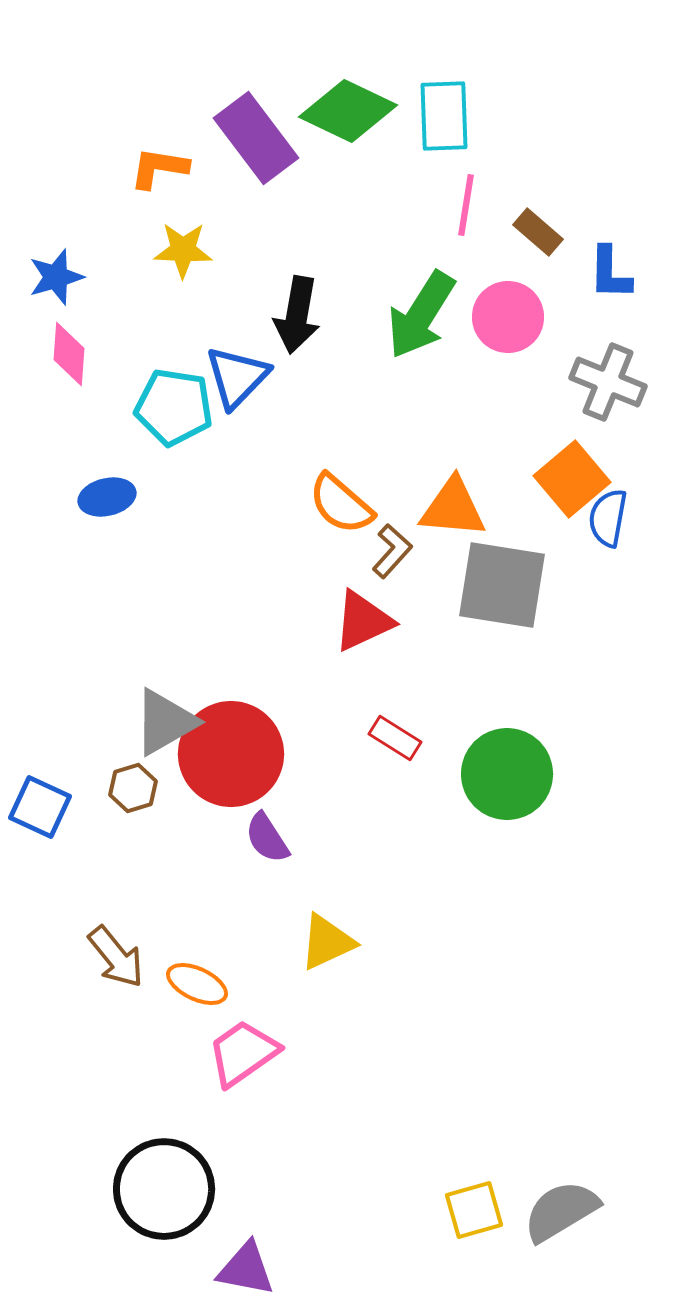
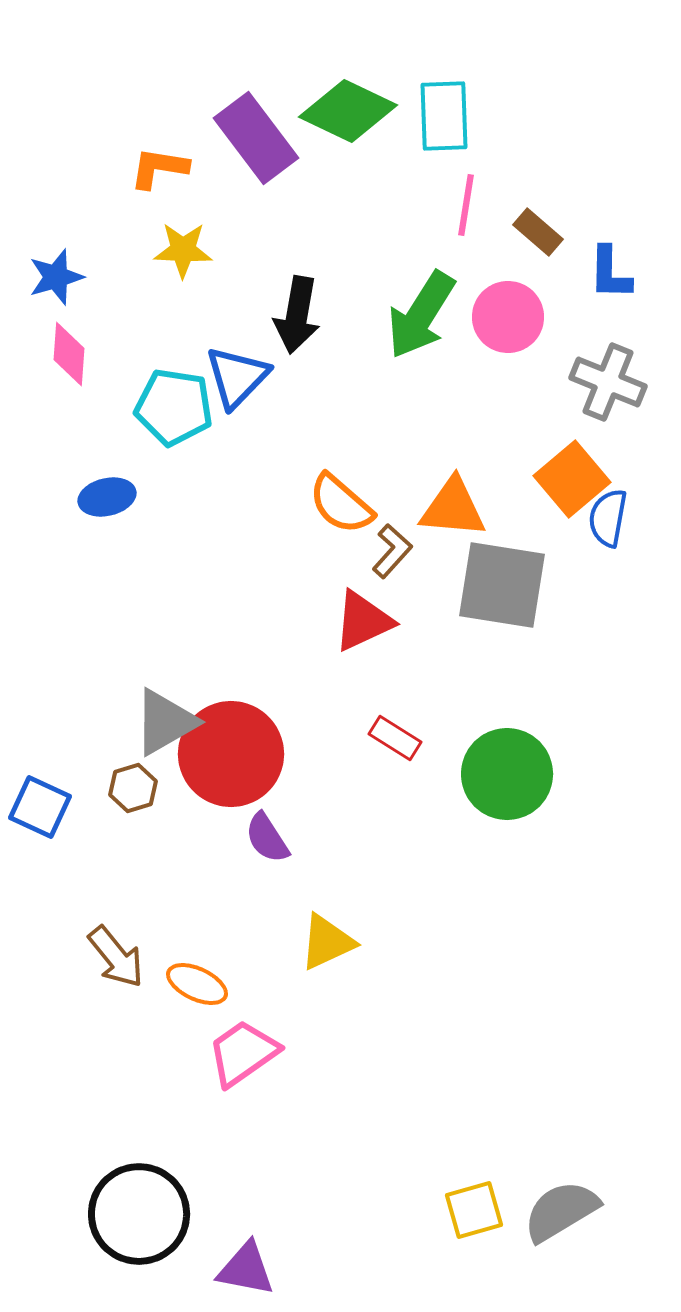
black circle: moved 25 px left, 25 px down
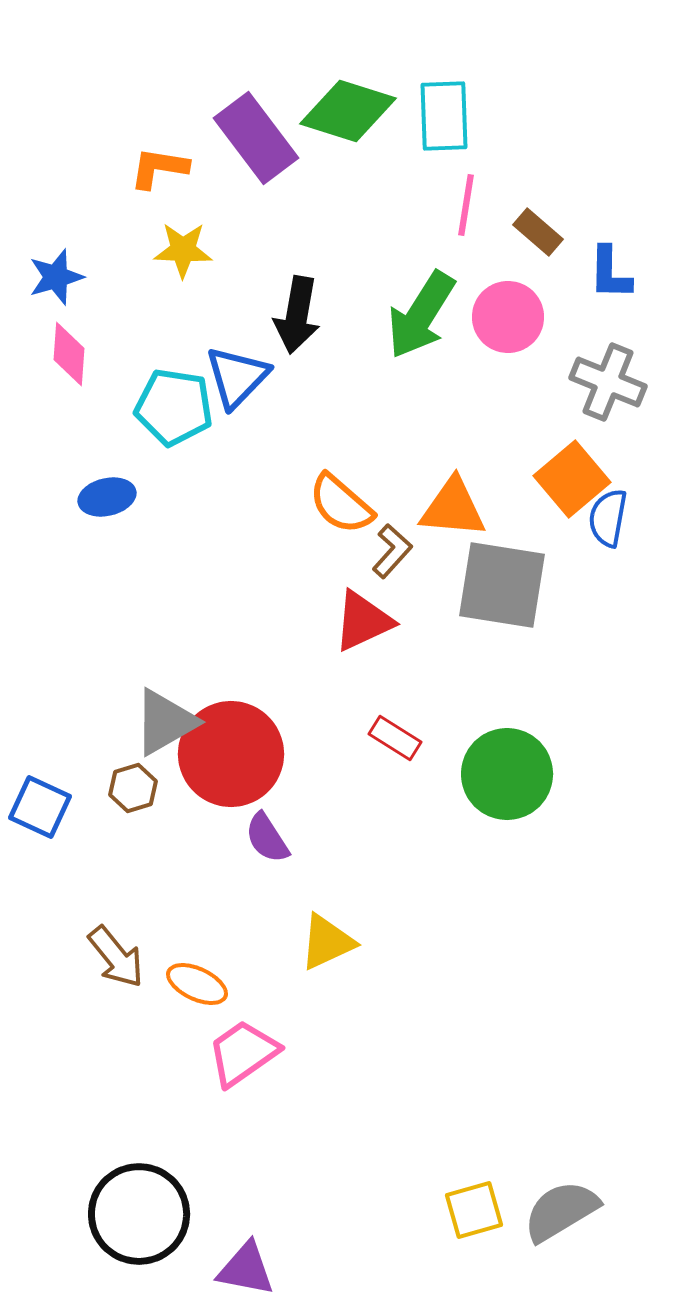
green diamond: rotated 8 degrees counterclockwise
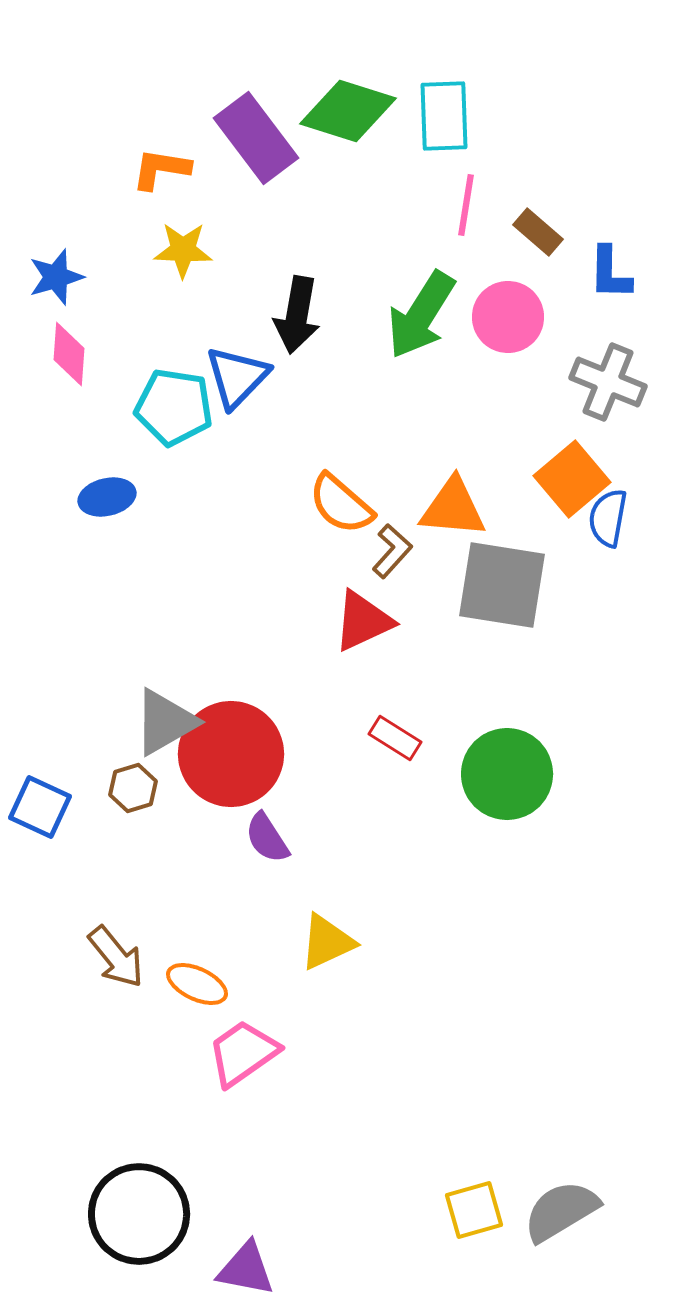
orange L-shape: moved 2 px right, 1 px down
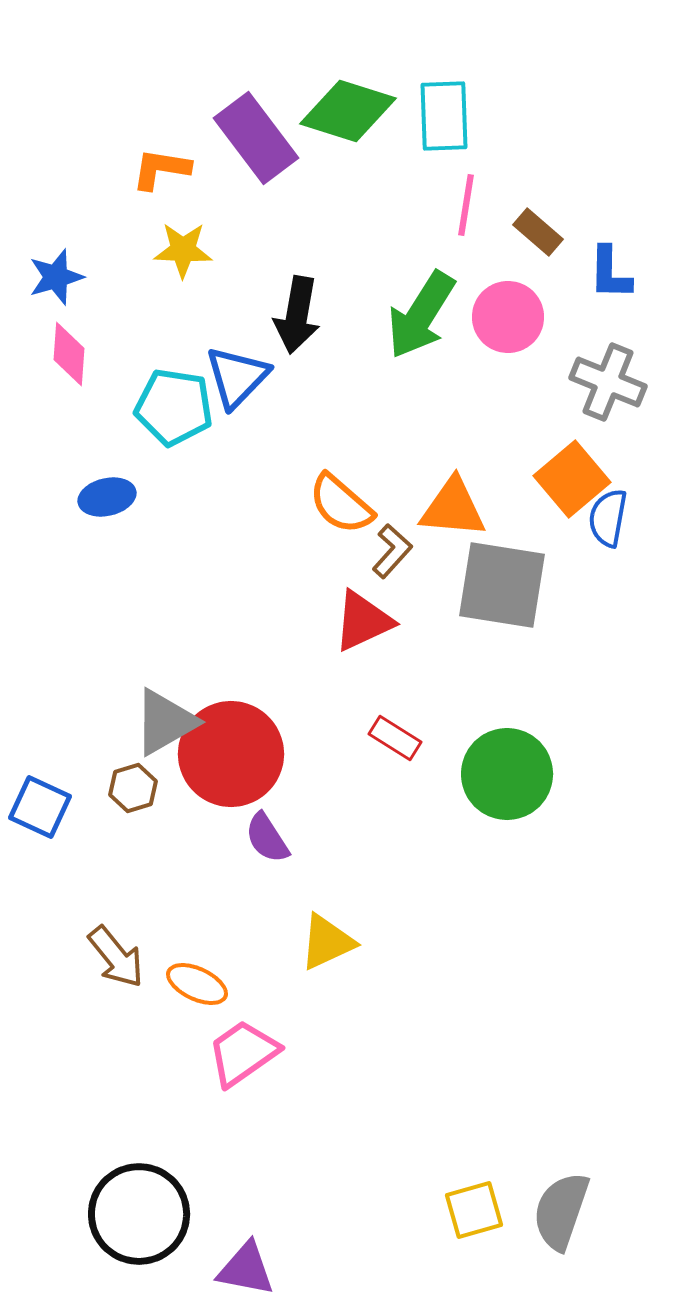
gray semicircle: rotated 40 degrees counterclockwise
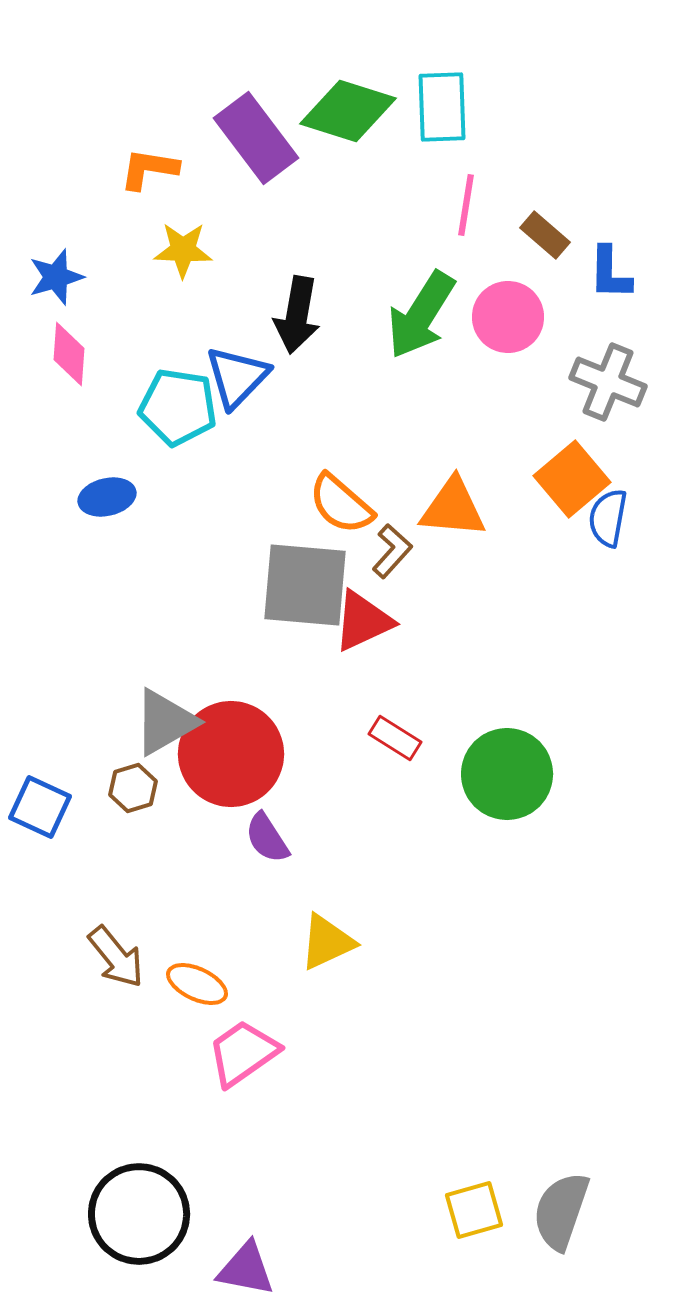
cyan rectangle: moved 2 px left, 9 px up
orange L-shape: moved 12 px left
brown rectangle: moved 7 px right, 3 px down
cyan pentagon: moved 4 px right
gray square: moved 197 px left; rotated 4 degrees counterclockwise
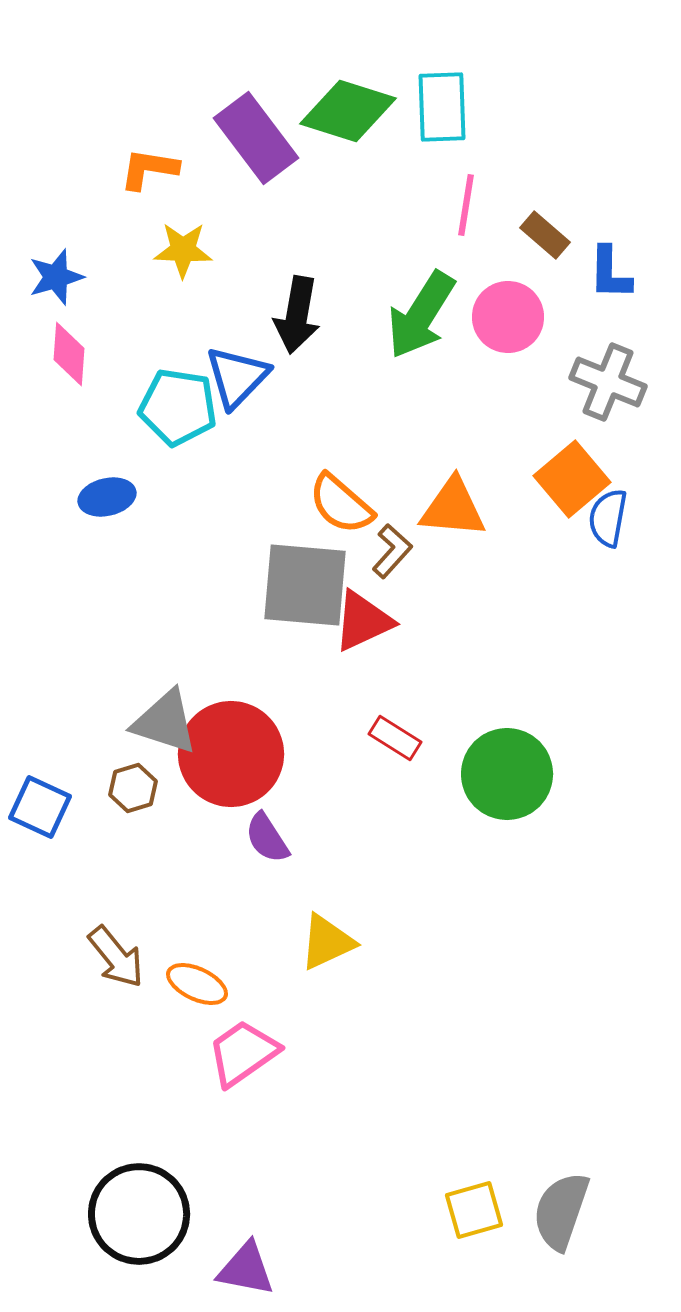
gray triangle: rotated 48 degrees clockwise
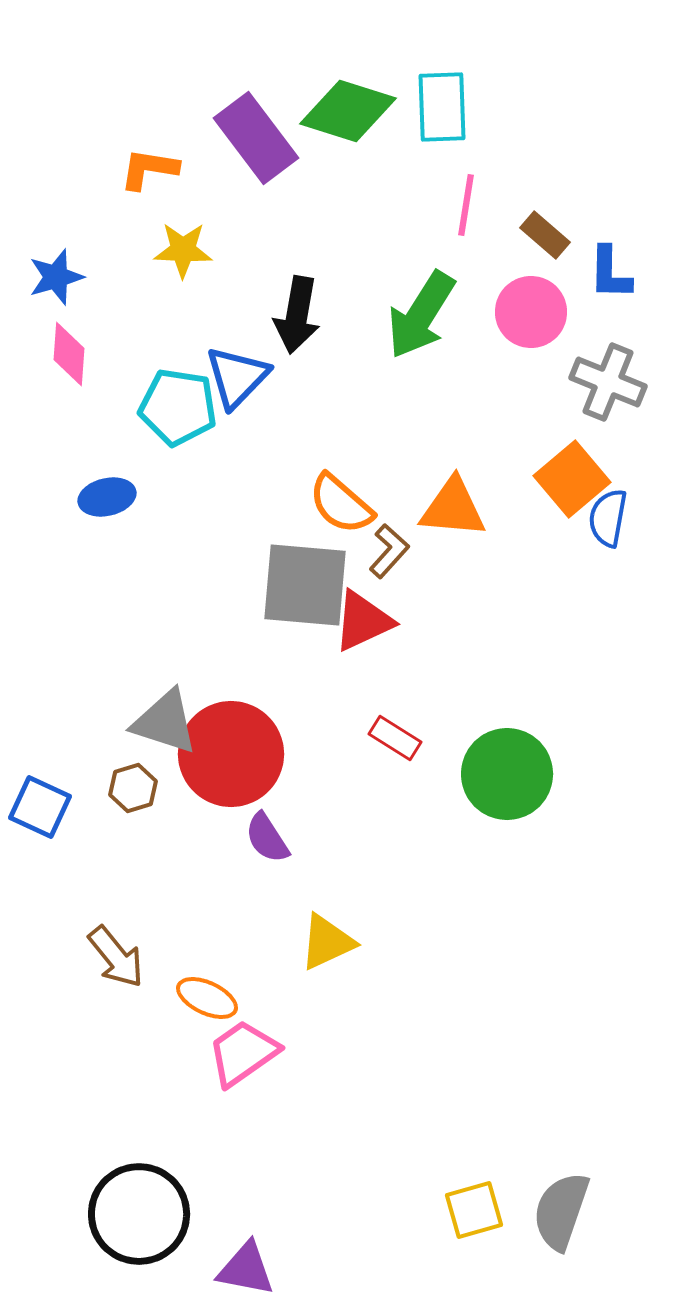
pink circle: moved 23 px right, 5 px up
brown L-shape: moved 3 px left
orange ellipse: moved 10 px right, 14 px down
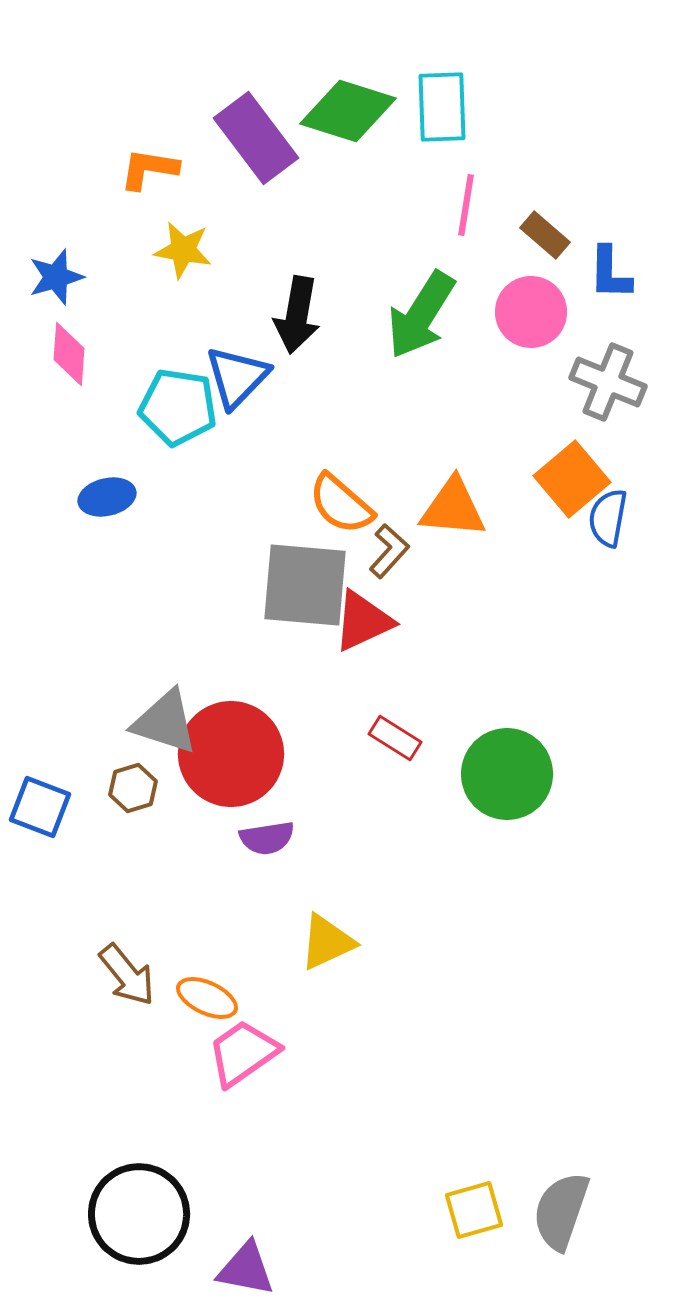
yellow star: rotated 8 degrees clockwise
blue square: rotated 4 degrees counterclockwise
purple semicircle: rotated 66 degrees counterclockwise
brown arrow: moved 11 px right, 18 px down
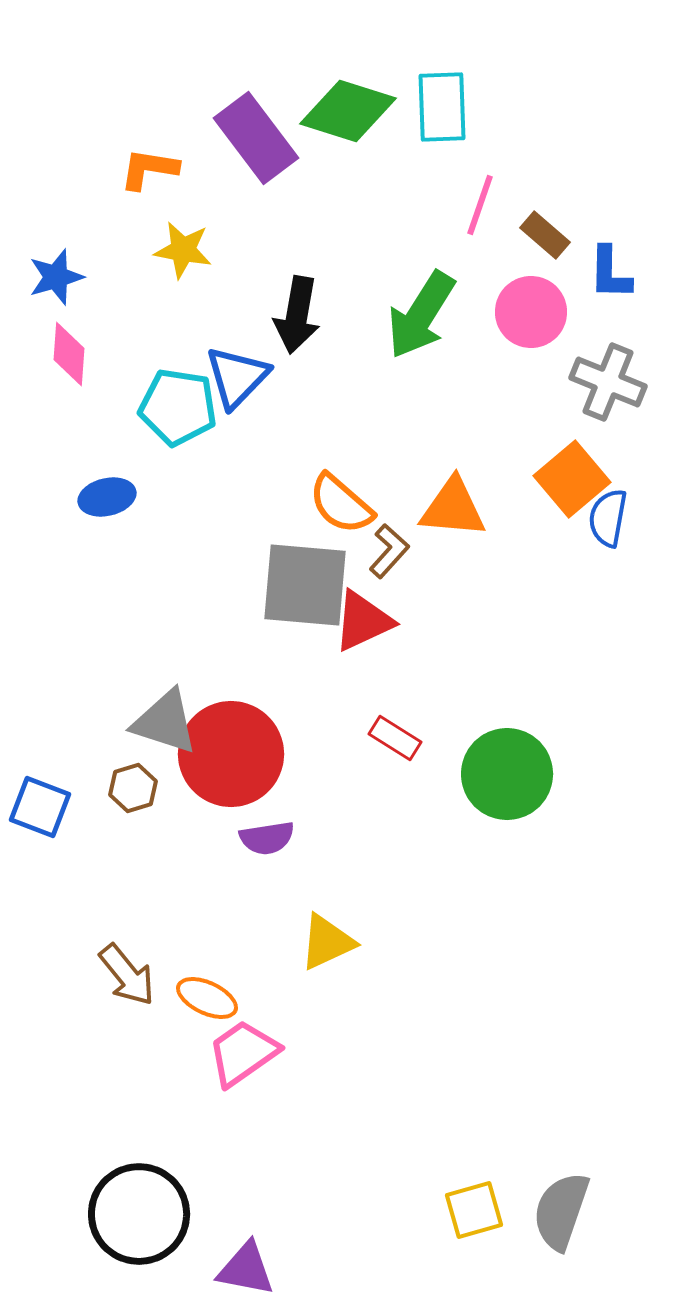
pink line: moved 14 px right; rotated 10 degrees clockwise
